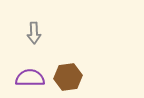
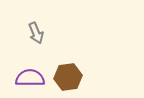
gray arrow: moved 2 px right; rotated 20 degrees counterclockwise
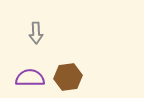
gray arrow: rotated 20 degrees clockwise
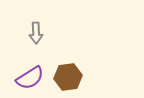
purple semicircle: rotated 148 degrees clockwise
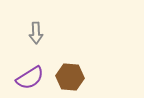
brown hexagon: moved 2 px right; rotated 12 degrees clockwise
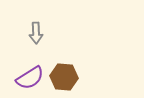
brown hexagon: moved 6 px left
